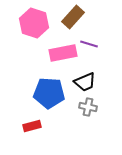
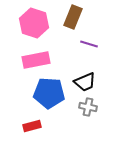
brown rectangle: rotated 20 degrees counterclockwise
pink rectangle: moved 27 px left, 7 px down
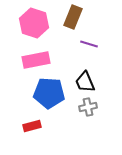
black trapezoid: rotated 90 degrees clockwise
gray cross: rotated 24 degrees counterclockwise
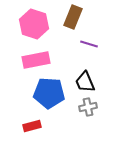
pink hexagon: moved 1 px down
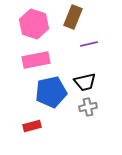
purple line: rotated 30 degrees counterclockwise
black trapezoid: rotated 80 degrees counterclockwise
blue pentagon: moved 2 px right, 1 px up; rotated 16 degrees counterclockwise
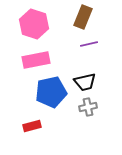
brown rectangle: moved 10 px right
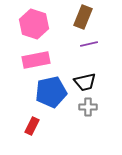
gray cross: rotated 12 degrees clockwise
red rectangle: rotated 48 degrees counterclockwise
